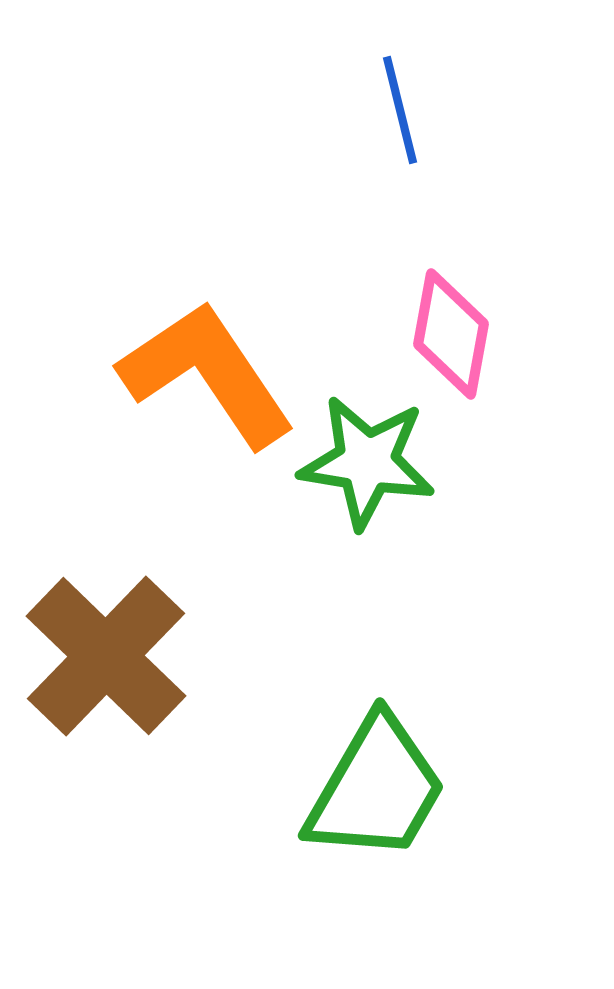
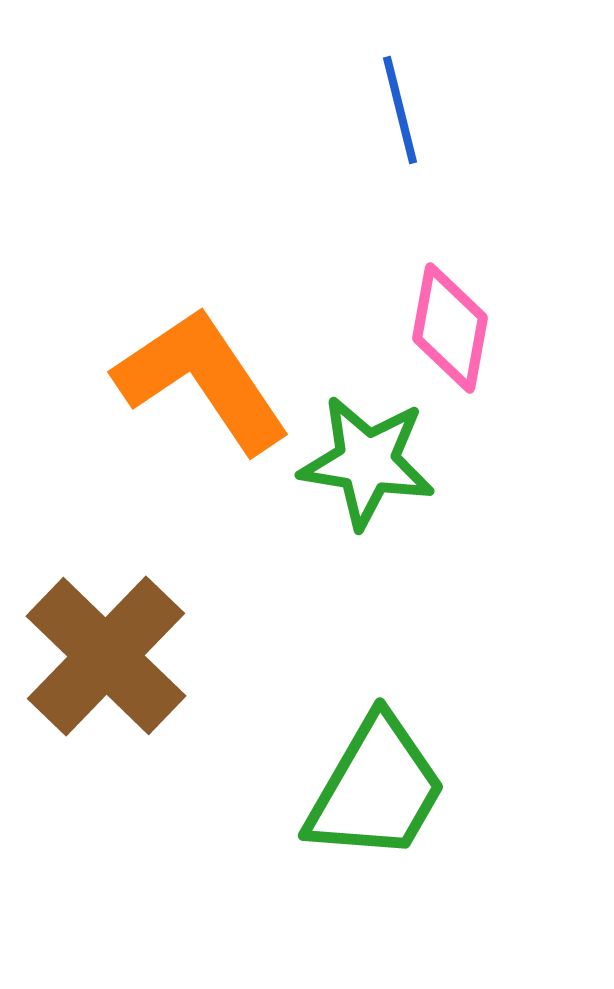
pink diamond: moved 1 px left, 6 px up
orange L-shape: moved 5 px left, 6 px down
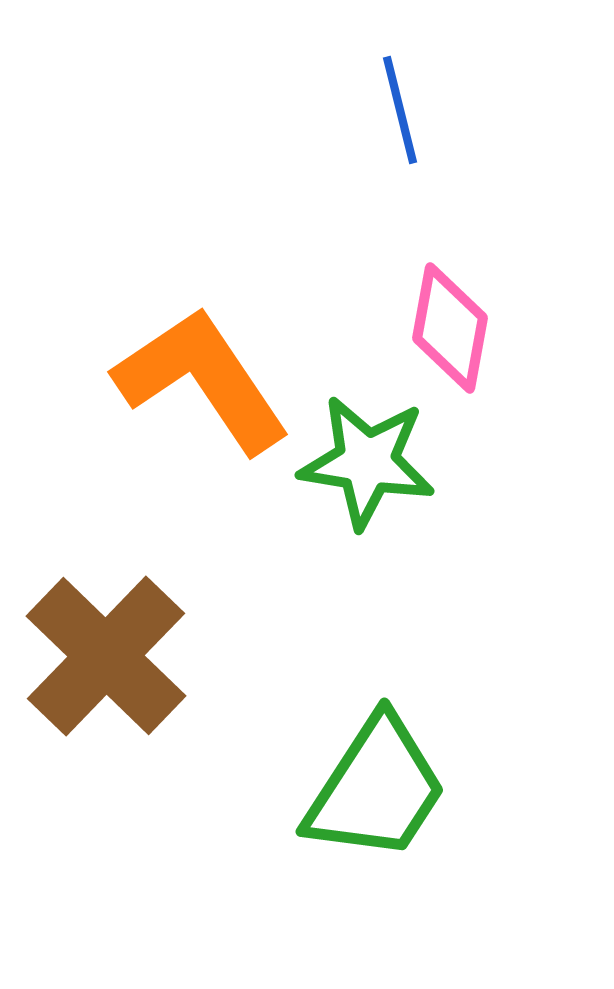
green trapezoid: rotated 3 degrees clockwise
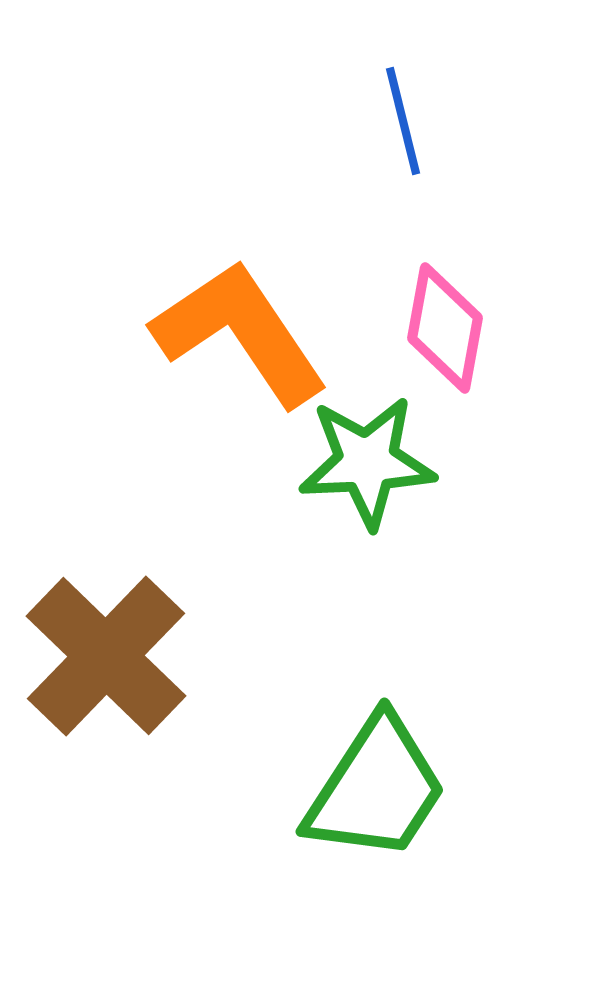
blue line: moved 3 px right, 11 px down
pink diamond: moved 5 px left
orange L-shape: moved 38 px right, 47 px up
green star: rotated 12 degrees counterclockwise
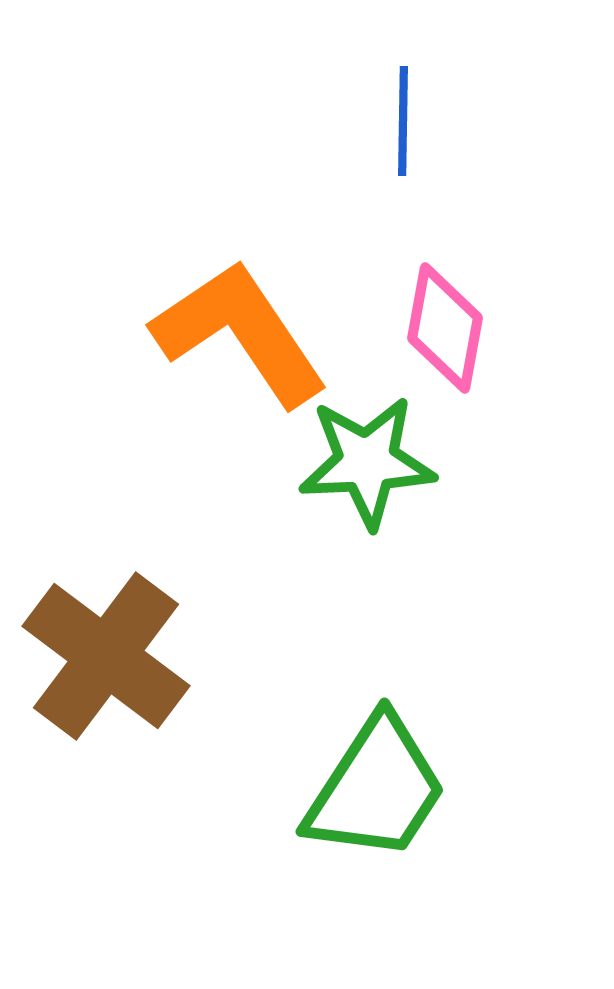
blue line: rotated 15 degrees clockwise
brown cross: rotated 7 degrees counterclockwise
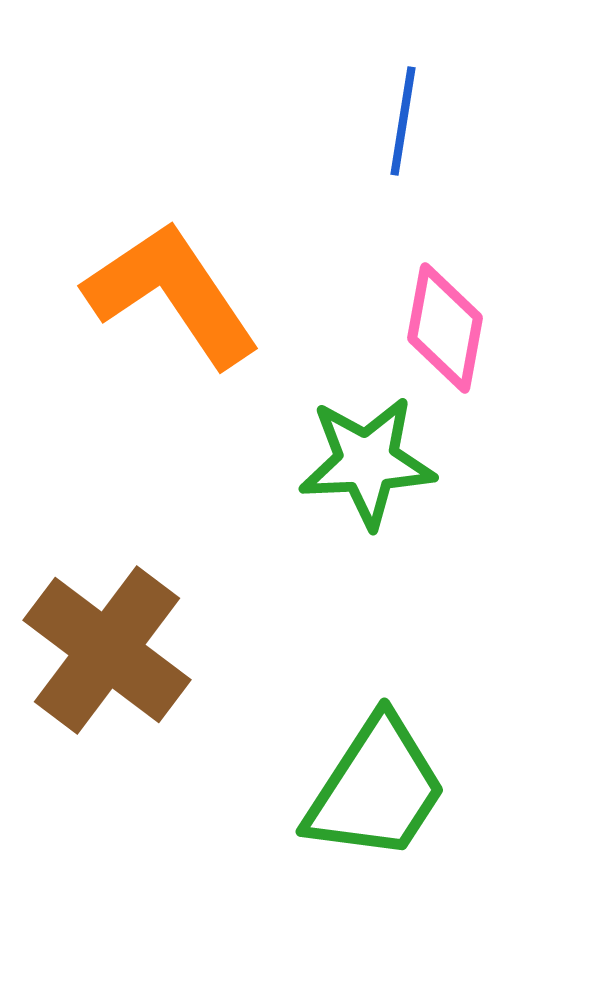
blue line: rotated 8 degrees clockwise
orange L-shape: moved 68 px left, 39 px up
brown cross: moved 1 px right, 6 px up
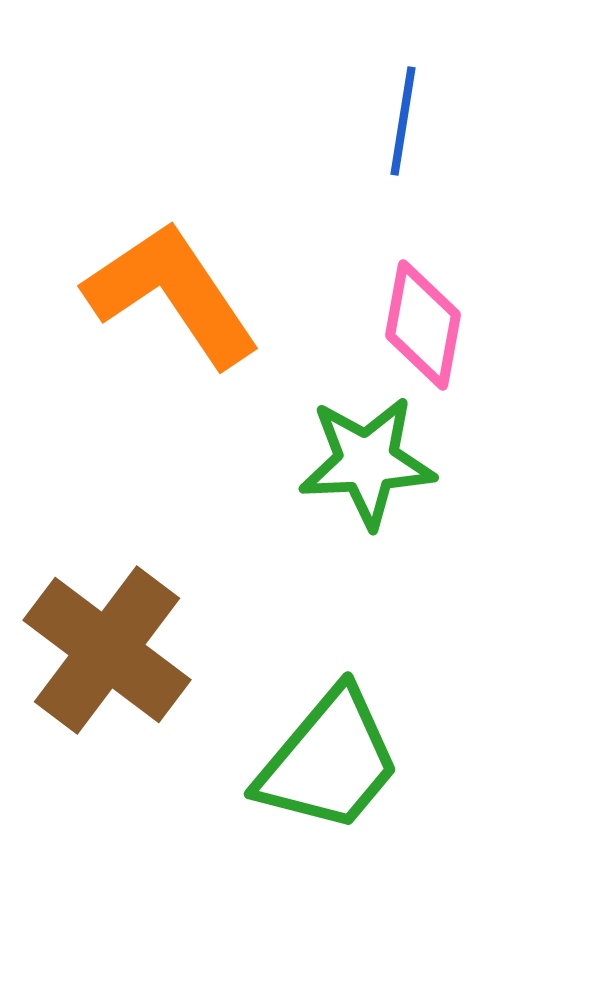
pink diamond: moved 22 px left, 3 px up
green trapezoid: moved 47 px left, 28 px up; rotated 7 degrees clockwise
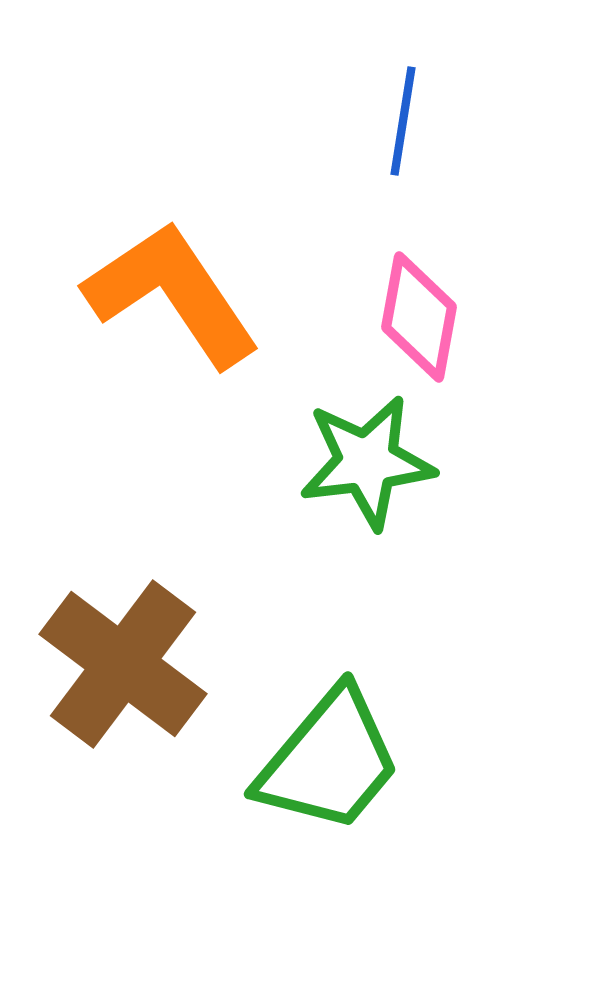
pink diamond: moved 4 px left, 8 px up
green star: rotated 4 degrees counterclockwise
brown cross: moved 16 px right, 14 px down
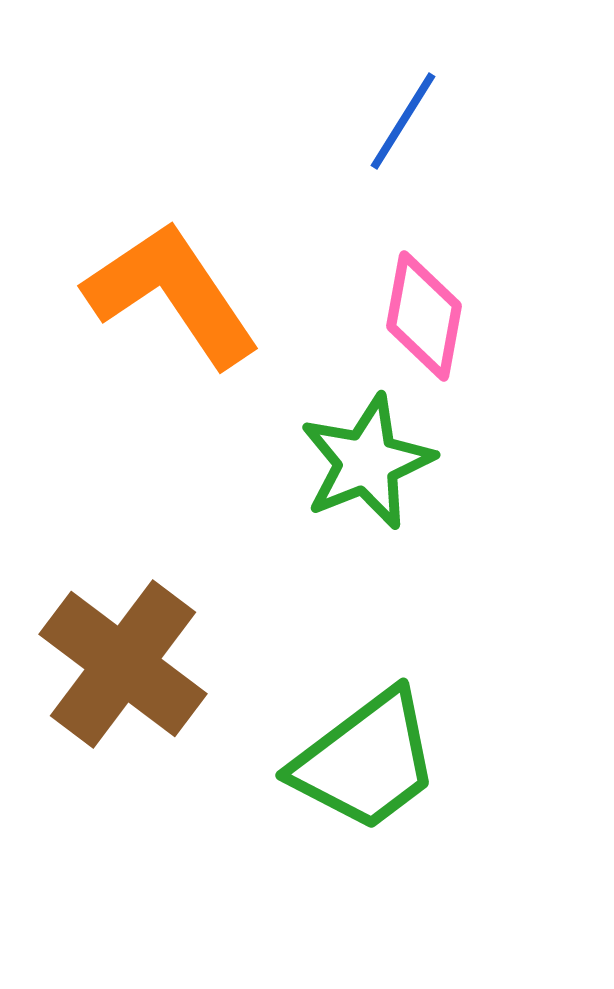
blue line: rotated 23 degrees clockwise
pink diamond: moved 5 px right, 1 px up
green star: rotated 15 degrees counterclockwise
green trapezoid: moved 37 px right; rotated 13 degrees clockwise
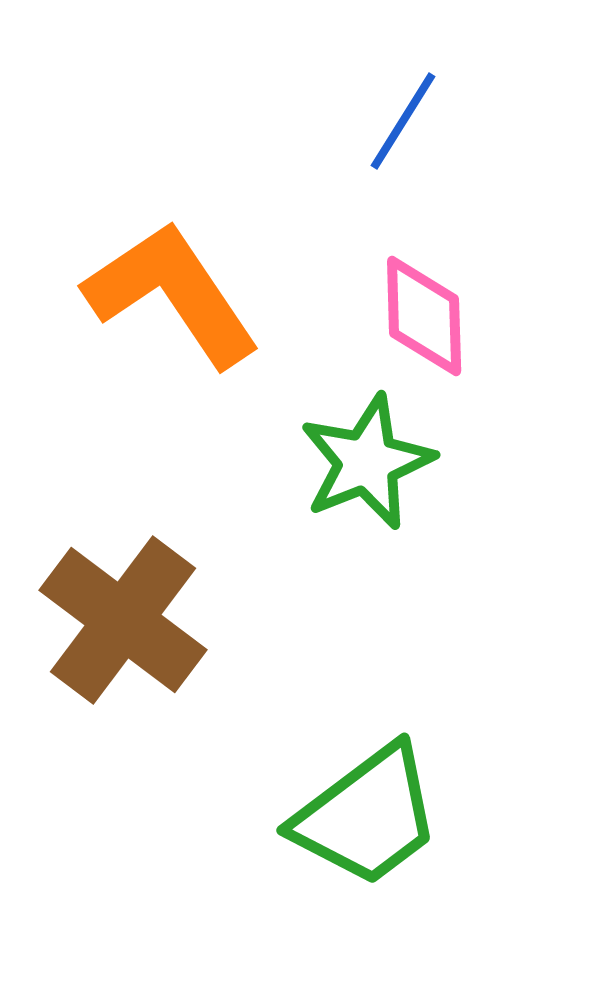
pink diamond: rotated 12 degrees counterclockwise
brown cross: moved 44 px up
green trapezoid: moved 1 px right, 55 px down
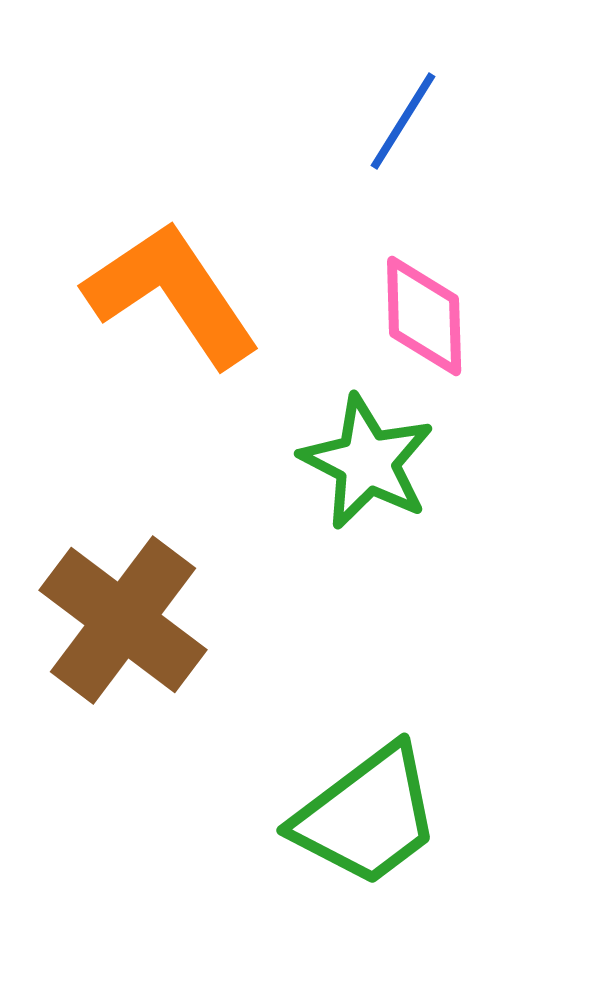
green star: rotated 23 degrees counterclockwise
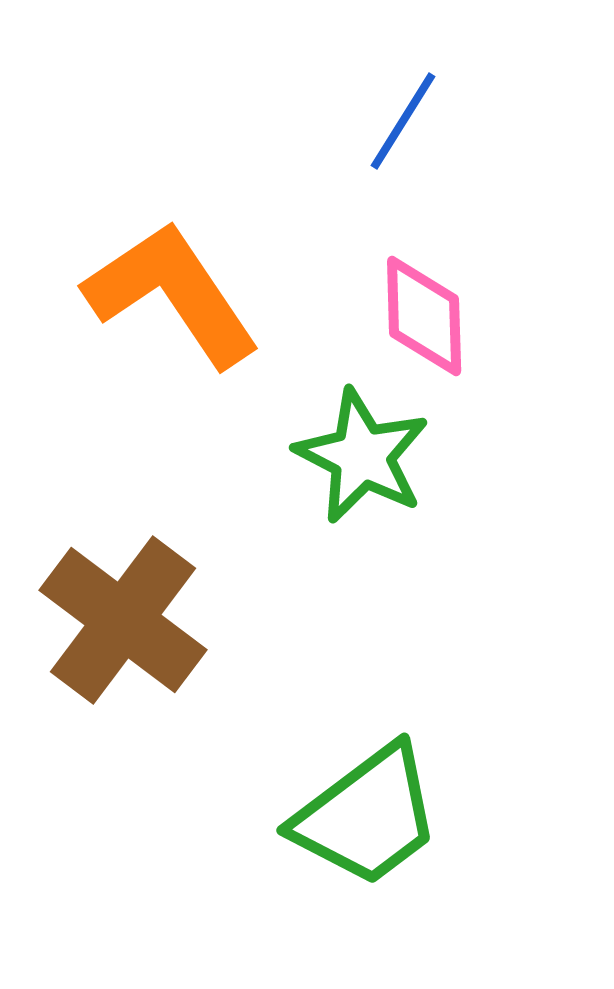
green star: moved 5 px left, 6 px up
